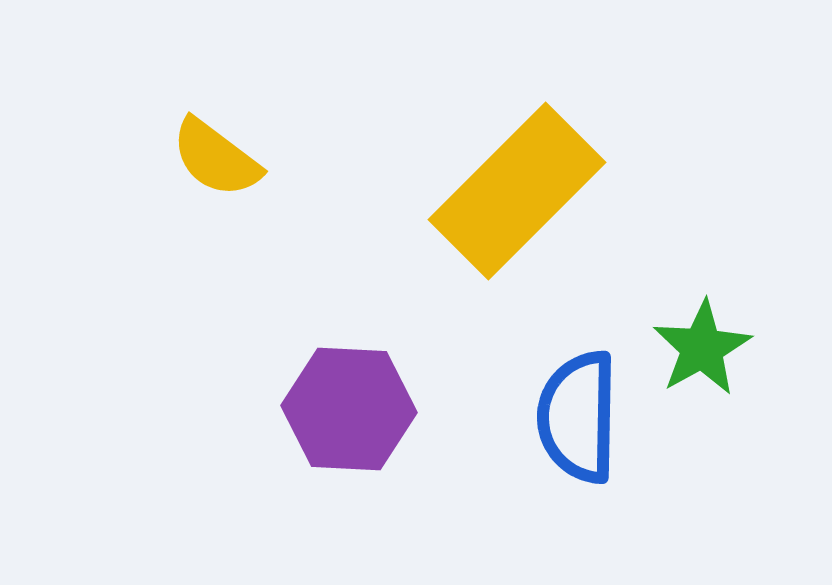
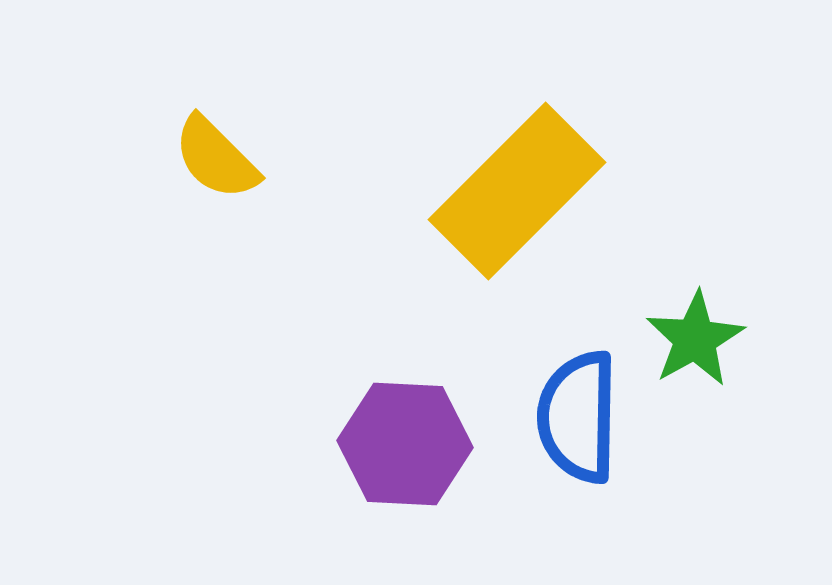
yellow semicircle: rotated 8 degrees clockwise
green star: moved 7 px left, 9 px up
purple hexagon: moved 56 px right, 35 px down
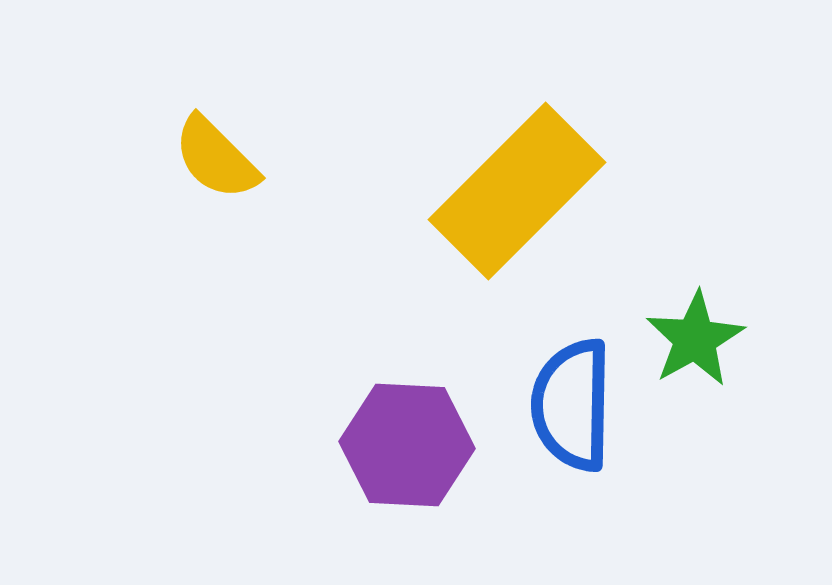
blue semicircle: moved 6 px left, 12 px up
purple hexagon: moved 2 px right, 1 px down
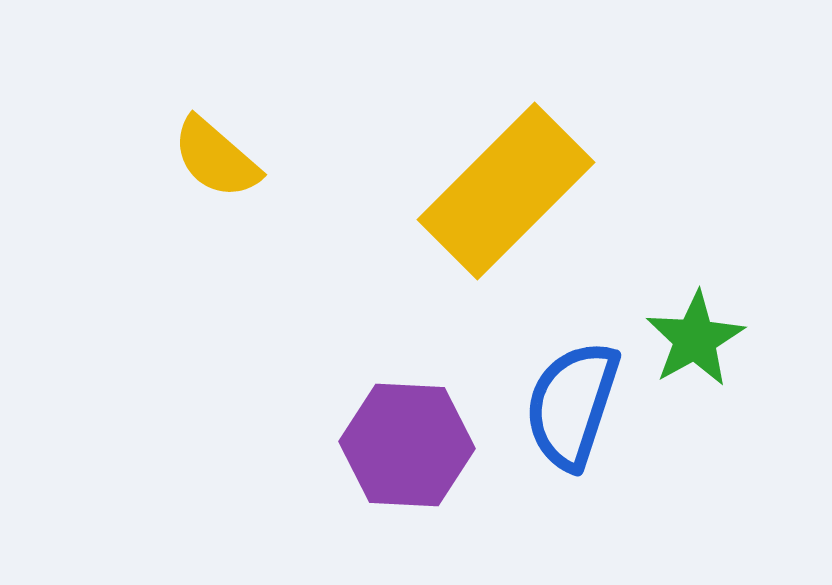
yellow semicircle: rotated 4 degrees counterclockwise
yellow rectangle: moved 11 px left
blue semicircle: rotated 17 degrees clockwise
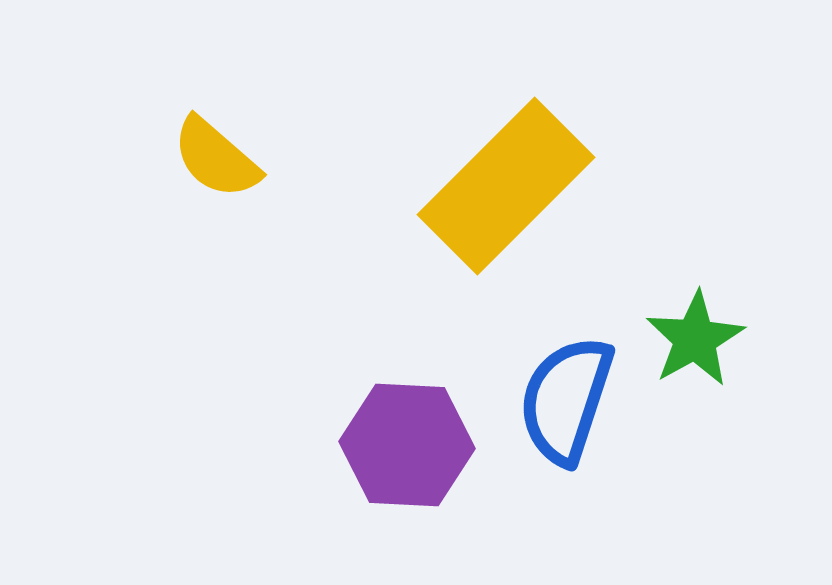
yellow rectangle: moved 5 px up
blue semicircle: moved 6 px left, 5 px up
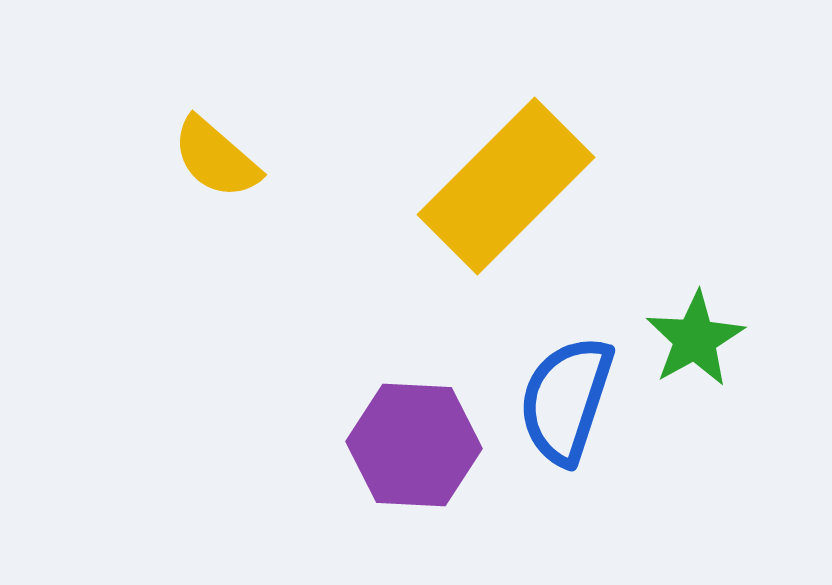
purple hexagon: moved 7 px right
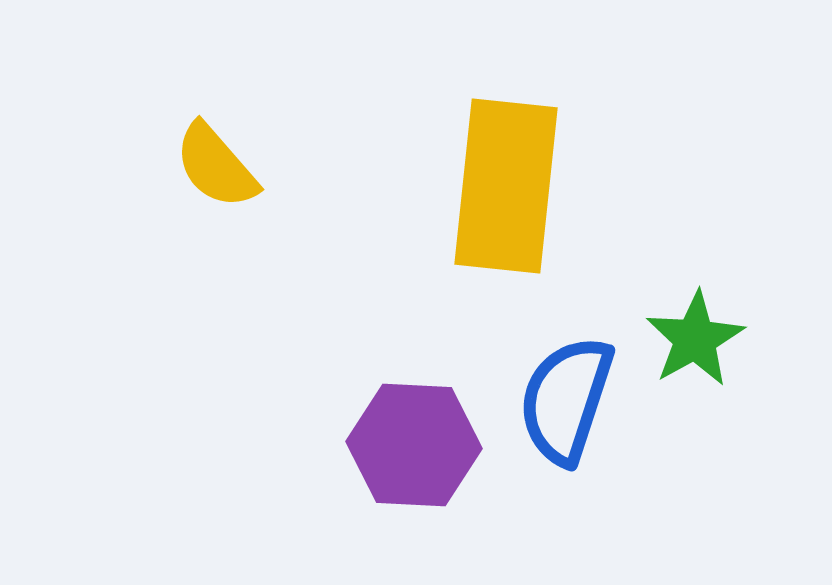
yellow semicircle: moved 8 px down; rotated 8 degrees clockwise
yellow rectangle: rotated 39 degrees counterclockwise
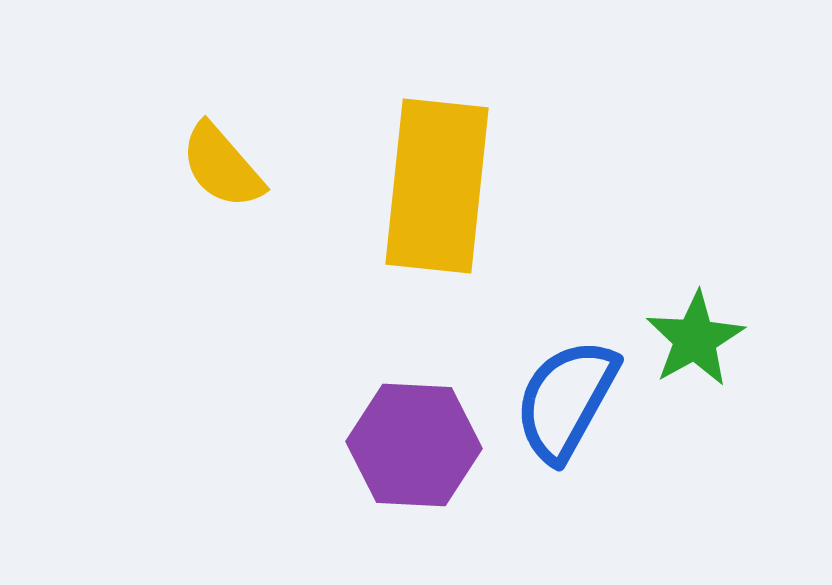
yellow semicircle: moved 6 px right
yellow rectangle: moved 69 px left
blue semicircle: rotated 11 degrees clockwise
